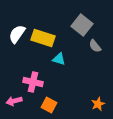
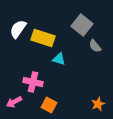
white semicircle: moved 1 px right, 5 px up
pink arrow: moved 1 px down; rotated 14 degrees counterclockwise
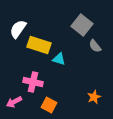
yellow rectangle: moved 4 px left, 7 px down
orange star: moved 4 px left, 7 px up
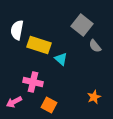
white semicircle: moved 1 px left, 1 px down; rotated 24 degrees counterclockwise
cyan triangle: moved 2 px right; rotated 24 degrees clockwise
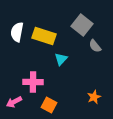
white semicircle: moved 2 px down
yellow rectangle: moved 5 px right, 9 px up
cyan triangle: rotated 32 degrees clockwise
pink cross: rotated 12 degrees counterclockwise
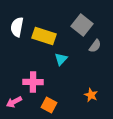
white semicircle: moved 5 px up
gray semicircle: rotated 104 degrees counterclockwise
orange star: moved 3 px left, 2 px up; rotated 24 degrees counterclockwise
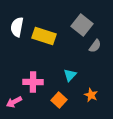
cyan triangle: moved 9 px right, 16 px down
orange square: moved 10 px right, 5 px up; rotated 14 degrees clockwise
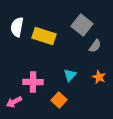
orange star: moved 8 px right, 18 px up
